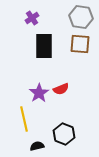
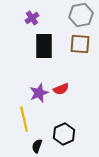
gray hexagon: moved 2 px up; rotated 20 degrees counterclockwise
purple star: rotated 12 degrees clockwise
black hexagon: rotated 15 degrees clockwise
black semicircle: rotated 56 degrees counterclockwise
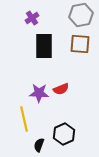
purple star: rotated 24 degrees clockwise
black semicircle: moved 2 px right, 1 px up
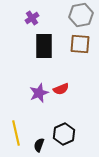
purple star: rotated 24 degrees counterclockwise
yellow line: moved 8 px left, 14 px down
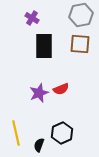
purple cross: rotated 24 degrees counterclockwise
black hexagon: moved 2 px left, 1 px up
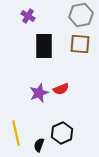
purple cross: moved 4 px left, 2 px up
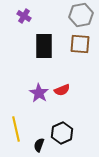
purple cross: moved 4 px left
red semicircle: moved 1 px right, 1 px down
purple star: rotated 18 degrees counterclockwise
yellow line: moved 4 px up
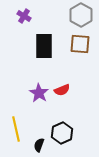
gray hexagon: rotated 20 degrees counterclockwise
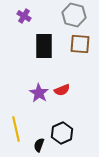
gray hexagon: moved 7 px left; rotated 15 degrees counterclockwise
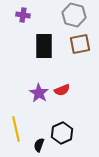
purple cross: moved 1 px left, 1 px up; rotated 24 degrees counterclockwise
brown square: rotated 15 degrees counterclockwise
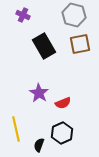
purple cross: rotated 16 degrees clockwise
black rectangle: rotated 30 degrees counterclockwise
red semicircle: moved 1 px right, 13 px down
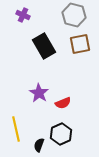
black hexagon: moved 1 px left, 1 px down
